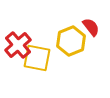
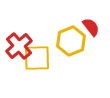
red cross: moved 1 px right, 1 px down
yellow square: rotated 12 degrees counterclockwise
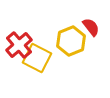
red cross: moved 1 px up
yellow square: rotated 28 degrees clockwise
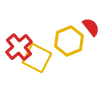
yellow hexagon: moved 2 px left
red cross: moved 2 px down
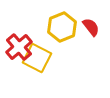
yellow hexagon: moved 7 px left, 14 px up
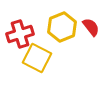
red cross: moved 1 px right, 13 px up; rotated 24 degrees clockwise
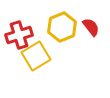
red cross: moved 1 px left, 1 px down
yellow square: moved 1 px left, 2 px up; rotated 32 degrees clockwise
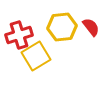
yellow hexagon: rotated 16 degrees clockwise
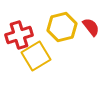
yellow hexagon: rotated 8 degrees counterclockwise
